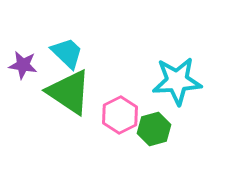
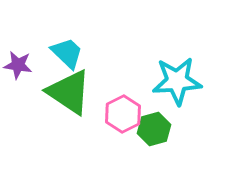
purple star: moved 5 px left
pink hexagon: moved 3 px right, 1 px up
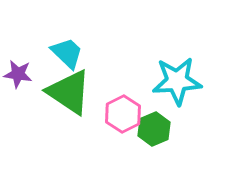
purple star: moved 9 px down
green hexagon: rotated 8 degrees counterclockwise
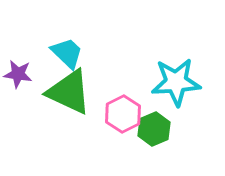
cyan star: moved 1 px left, 1 px down
green triangle: rotated 9 degrees counterclockwise
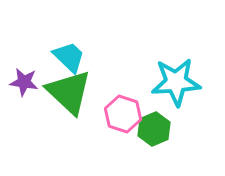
cyan trapezoid: moved 2 px right, 4 px down
purple star: moved 6 px right, 8 px down
green triangle: rotated 18 degrees clockwise
pink hexagon: rotated 15 degrees counterclockwise
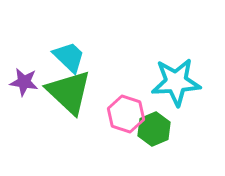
pink hexagon: moved 3 px right
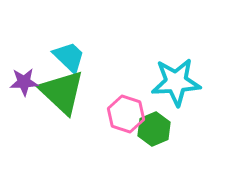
purple star: rotated 12 degrees counterclockwise
green triangle: moved 7 px left
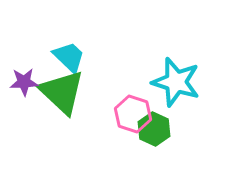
cyan star: rotated 21 degrees clockwise
pink hexagon: moved 7 px right
green hexagon: rotated 12 degrees counterclockwise
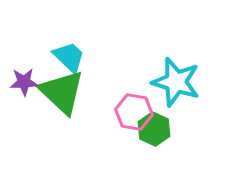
pink hexagon: moved 1 px right, 2 px up; rotated 9 degrees counterclockwise
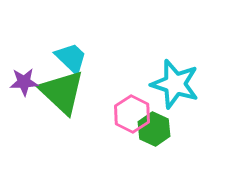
cyan trapezoid: moved 2 px right, 1 px down
cyan star: moved 1 px left, 2 px down
pink hexagon: moved 2 px left, 2 px down; rotated 18 degrees clockwise
